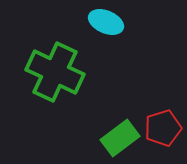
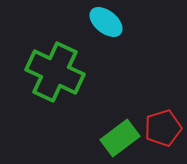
cyan ellipse: rotated 16 degrees clockwise
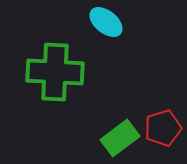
green cross: rotated 22 degrees counterclockwise
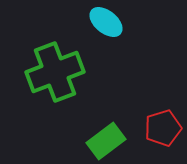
green cross: rotated 24 degrees counterclockwise
green rectangle: moved 14 px left, 3 px down
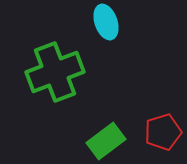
cyan ellipse: rotated 32 degrees clockwise
red pentagon: moved 4 px down
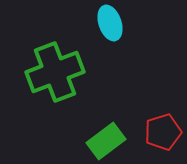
cyan ellipse: moved 4 px right, 1 px down
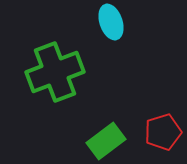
cyan ellipse: moved 1 px right, 1 px up
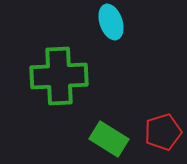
green cross: moved 4 px right, 4 px down; rotated 18 degrees clockwise
green rectangle: moved 3 px right, 2 px up; rotated 69 degrees clockwise
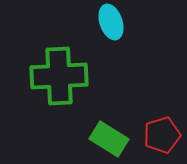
red pentagon: moved 1 px left, 3 px down
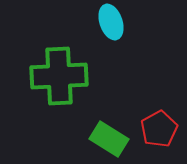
red pentagon: moved 3 px left, 6 px up; rotated 12 degrees counterclockwise
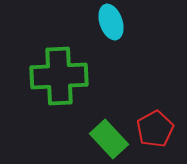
red pentagon: moved 4 px left
green rectangle: rotated 15 degrees clockwise
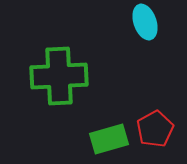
cyan ellipse: moved 34 px right
green rectangle: rotated 63 degrees counterclockwise
